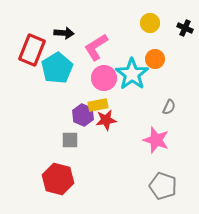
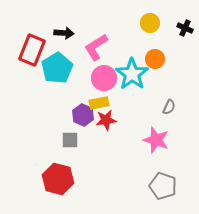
yellow rectangle: moved 1 px right, 2 px up
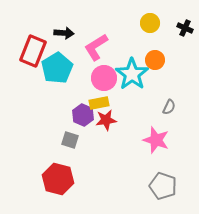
red rectangle: moved 1 px right, 1 px down
orange circle: moved 1 px down
gray square: rotated 18 degrees clockwise
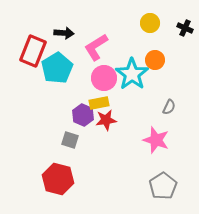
gray pentagon: rotated 20 degrees clockwise
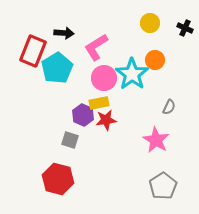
pink star: rotated 12 degrees clockwise
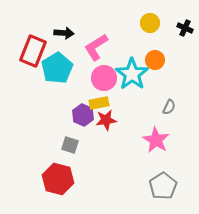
gray square: moved 5 px down
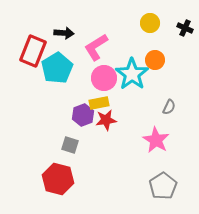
purple hexagon: rotated 15 degrees clockwise
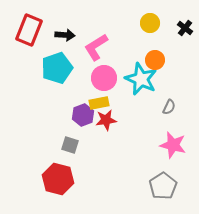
black cross: rotated 14 degrees clockwise
black arrow: moved 1 px right, 2 px down
red rectangle: moved 4 px left, 21 px up
cyan pentagon: rotated 12 degrees clockwise
cyan star: moved 9 px right, 5 px down; rotated 12 degrees counterclockwise
pink star: moved 17 px right, 5 px down; rotated 16 degrees counterclockwise
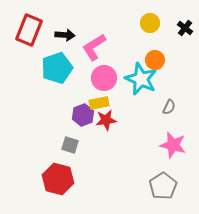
pink L-shape: moved 2 px left
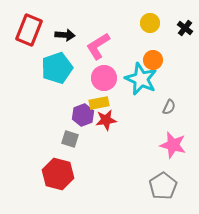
pink L-shape: moved 4 px right, 1 px up
orange circle: moved 2 px left
gray square: moved 6 px up
red hexagon: moved 5 px up
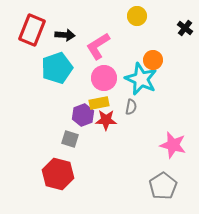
yellow circle: moved 13 px left, 7 px up
red rectangle: moved 3 px right
gray semicircle: moved 38 px left; rotated 14 degrees counterclockwise
red star: rotated 10 degrees clockwise
